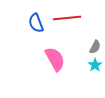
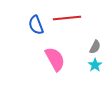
blue semicircle: moved 2 px down
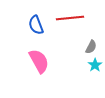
red line: moved 3 px right
gray semicircle: moved 4 px left
pink semicircle: moved 16 px left, 2 px down
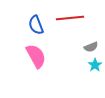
gray semicircle: rotated 40 degrees clockwise
pink semicircle: moved 3 px left, 5 px up
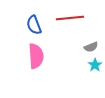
blue semicircle: moved 2 px left
pink semicircle: rotated 25 degrees clockwise
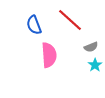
red line: moved 2 px down; rotated 48 degrees clockwise
pink semicircle: moved 13 px right, 1 px up
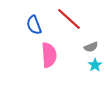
red line: moved 1 px left, 1 px up
